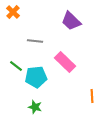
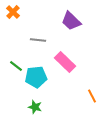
gray line: moved 3 px right, 1 px up
orange line: rotated 24 degrees counterclockwise
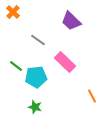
gray line: rotated 28 degrees clockwise
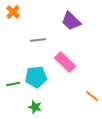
gray line: rotated 42 degrees counterclockwise
green line: moved 3 px left, 18 px down; rotated 48 degrees counterclockwise
orange line: rotated 24 degrees counterclockwise
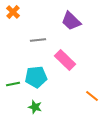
pink rectangle: moved 2 px up
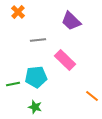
orange cross: moved 5 px right
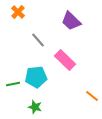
gray line: rotated 56 degrees clockwise
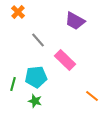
purple trapezoid: moved 4 px right; rotated 15 degrees counterclockwise
green line: rotated 64 degrees counterclockwise
green star: moved 6 px up
